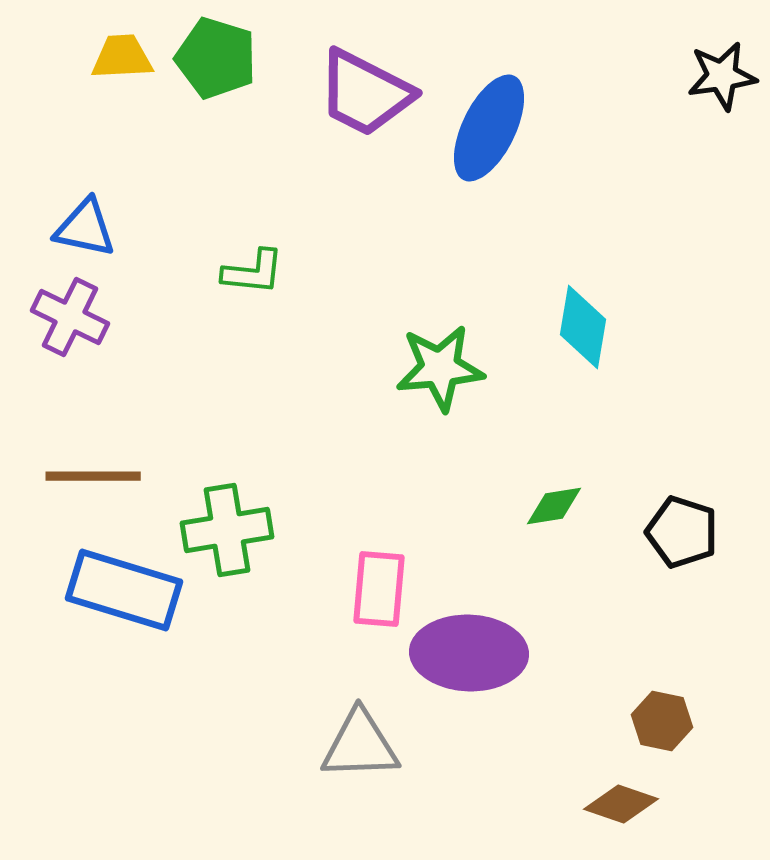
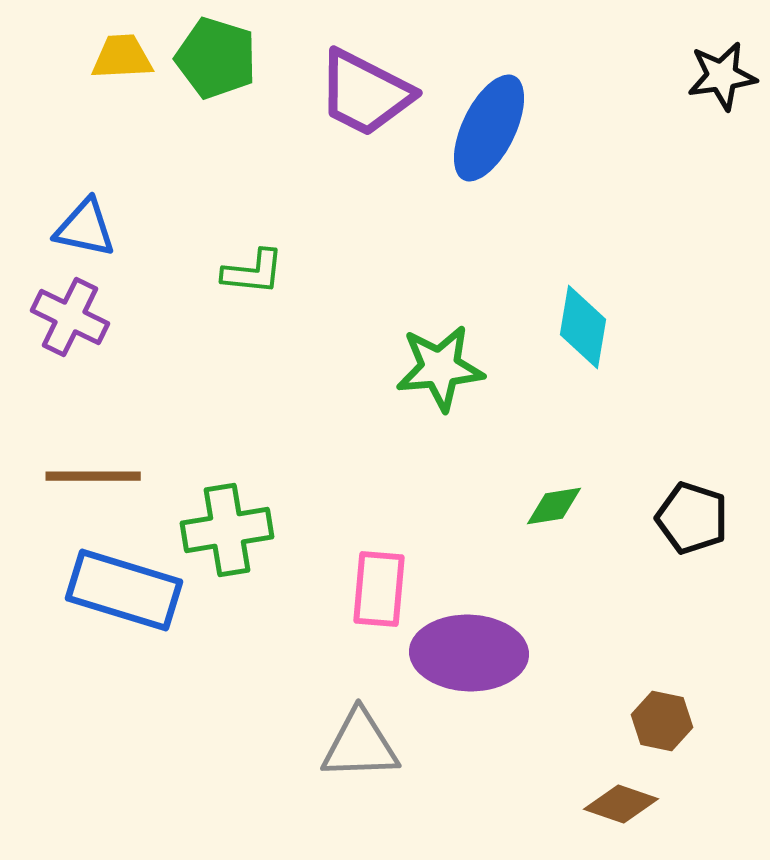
black pentagon: moved 10 px right, 14 px up
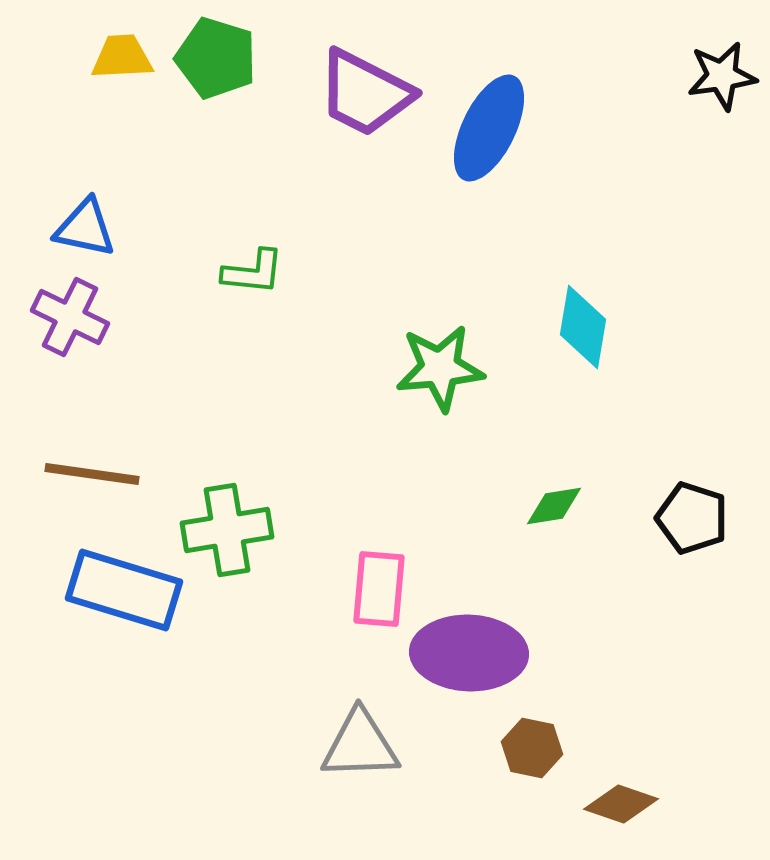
brown line: moved 1 px left, 2 px up; rotated 8 degrees clockwise
brown hexagon: moved 130 px left, 27 px down
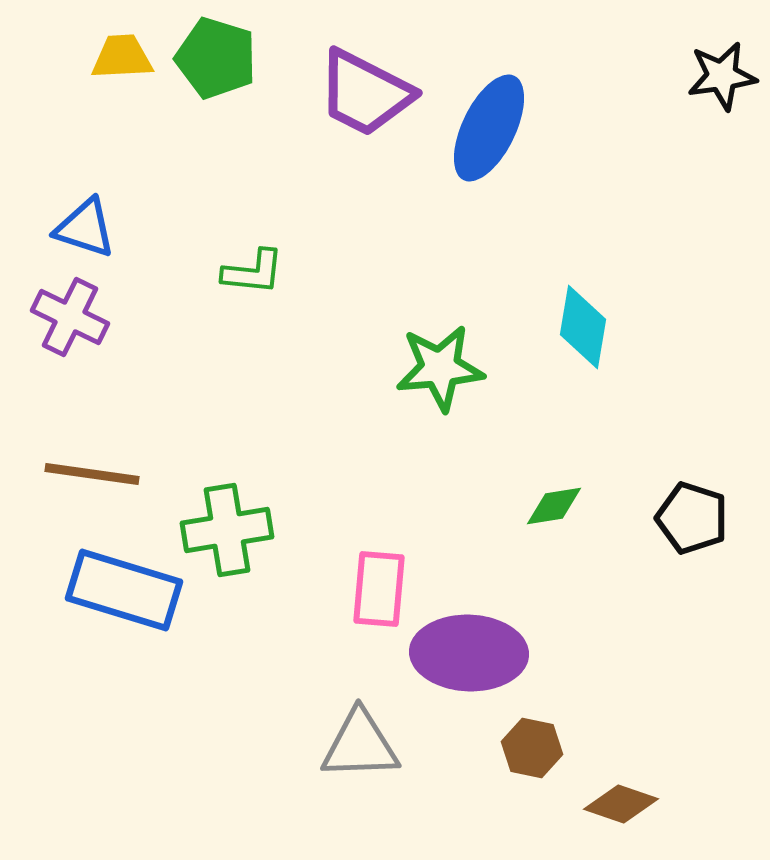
blue triangle: rotated 6 degrees clockwise
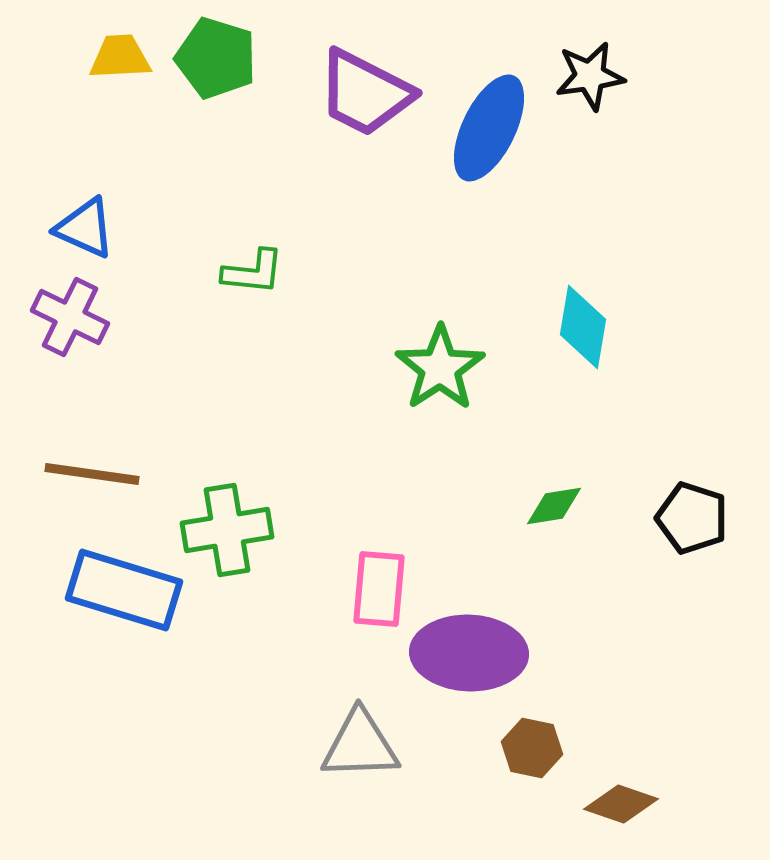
yellow trapezoid: moved 2 px left
black star: moved 132 px left
blue triangle: rotated 6 degrees clockwise
green star: rotated 28 degrees counterclockwise
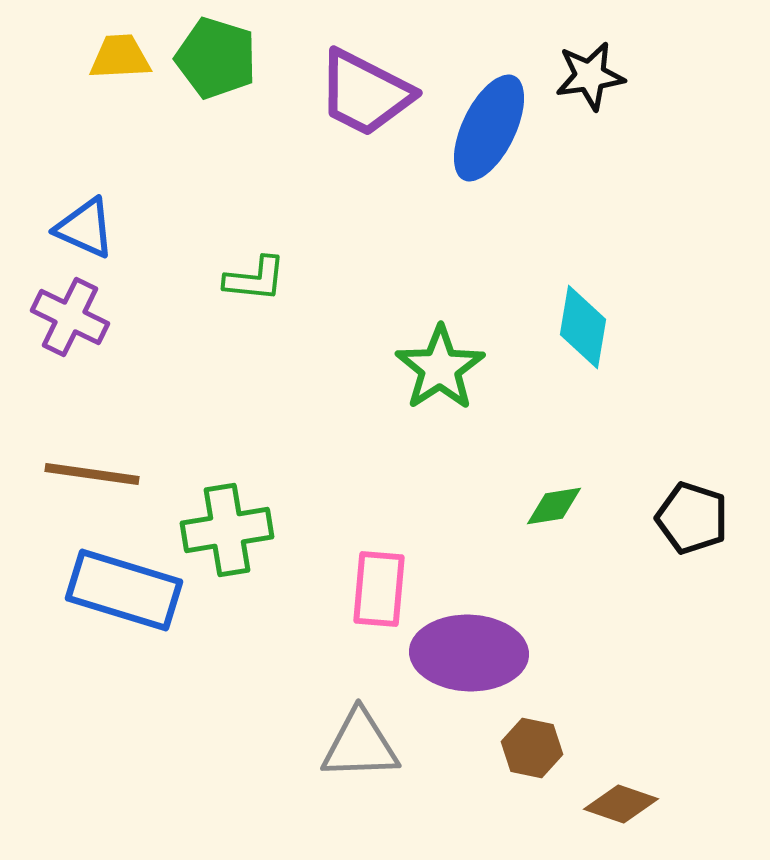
green L-shape: moved 2 px right, 7 px down
